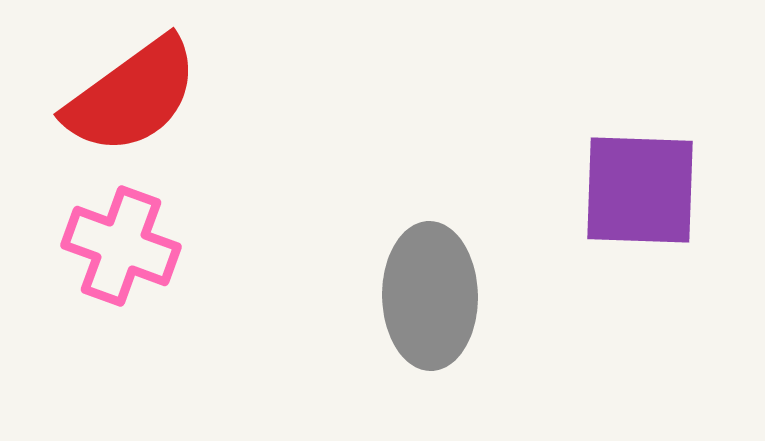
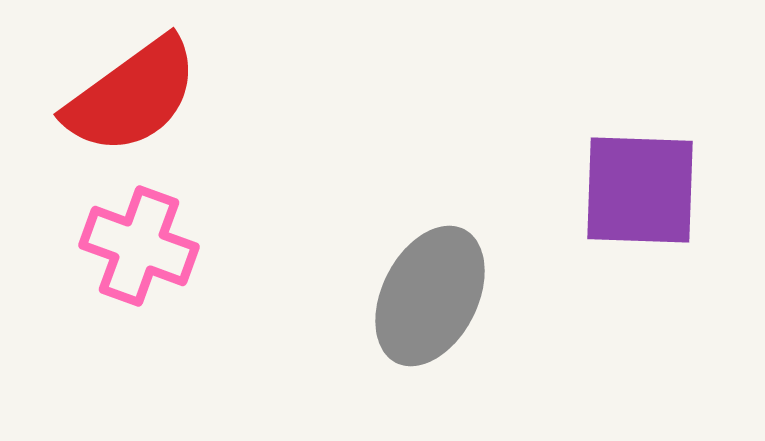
pink cross: moved 18 px right
gray ellipse: rotated 28 degrees clockwise
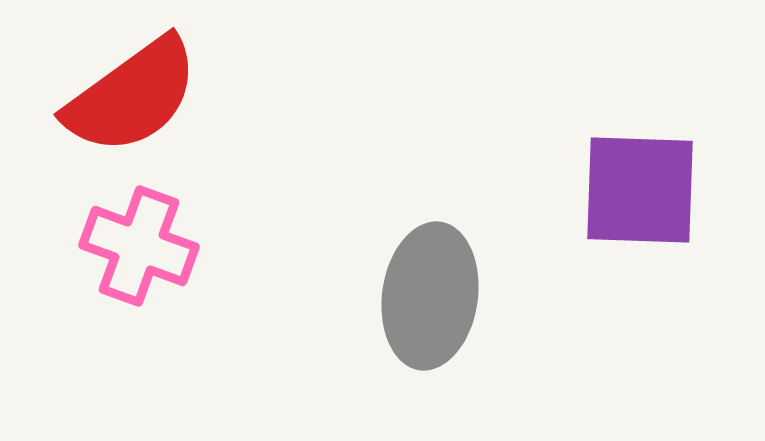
gray ellipse: rotated 19 degrees counterclockwise
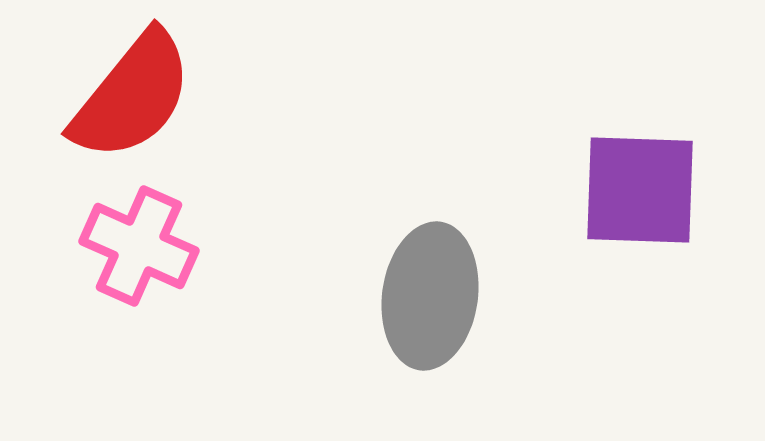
red semicircle: rotated 15 degrees counterclockwise
pink cross: rotated 4 degrees clockwise
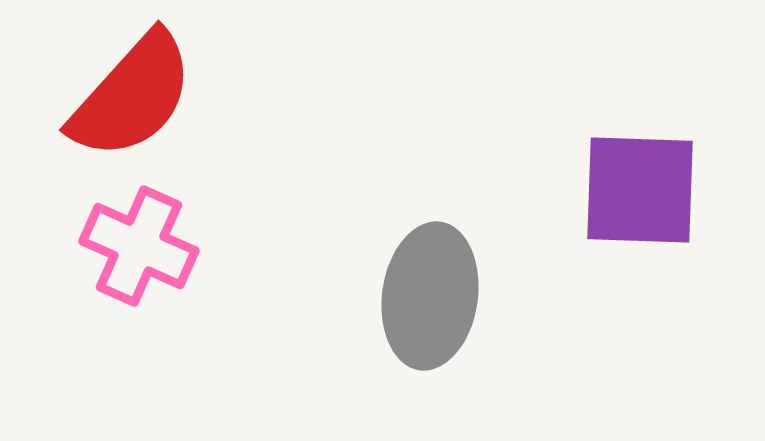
red semicircle: rotated 3 degrees clockwise
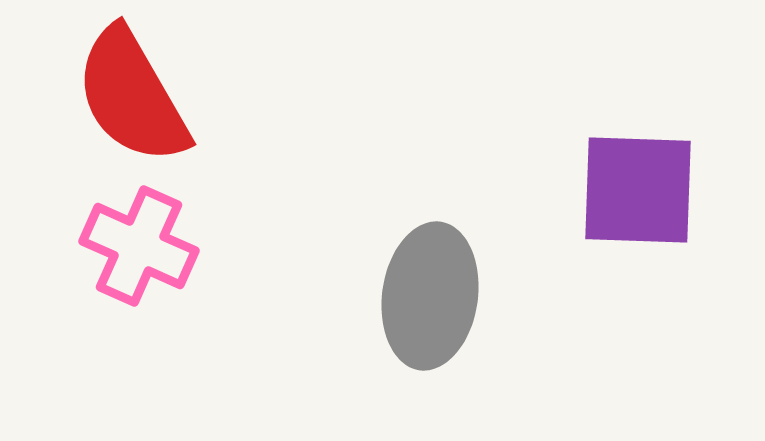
red semicircle: rotated 108 degrees clockwise
purple square: moved 2 px left
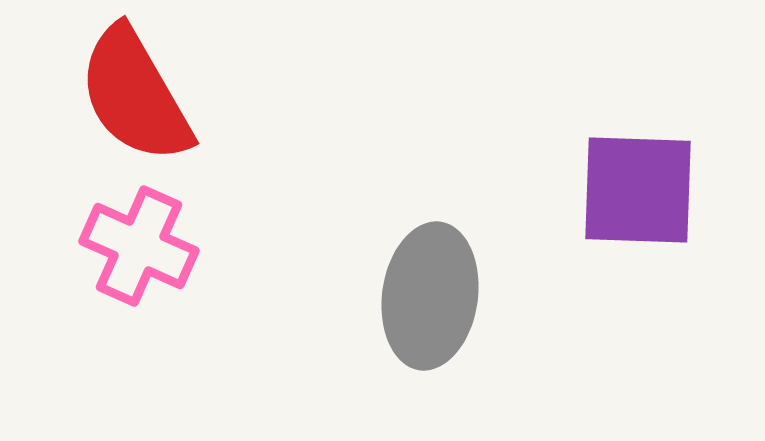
red semicircle: moved 3 px right, 1 px up
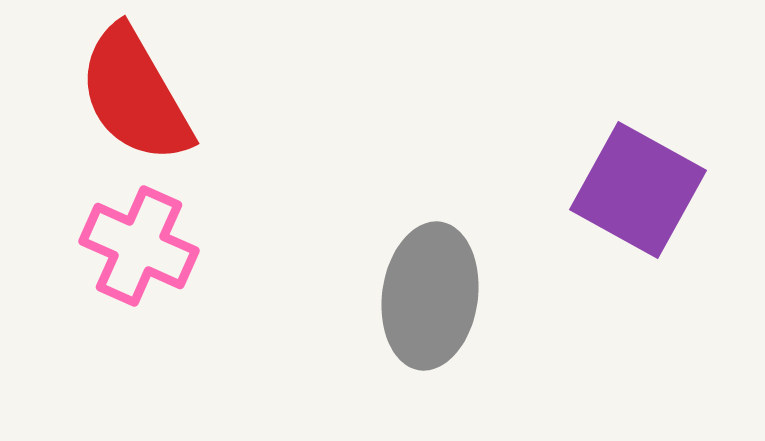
purple square: rotated 27 degrees clockwise
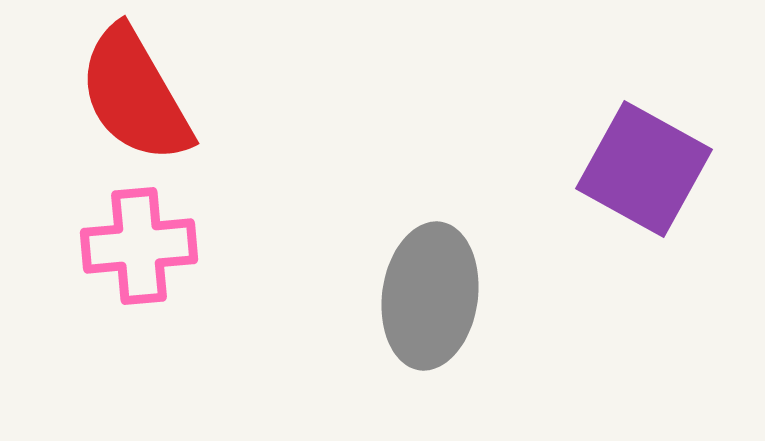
purple square: moved 6 px right, 21 px up
pink cross: rotated 29 degrees counterclockwise
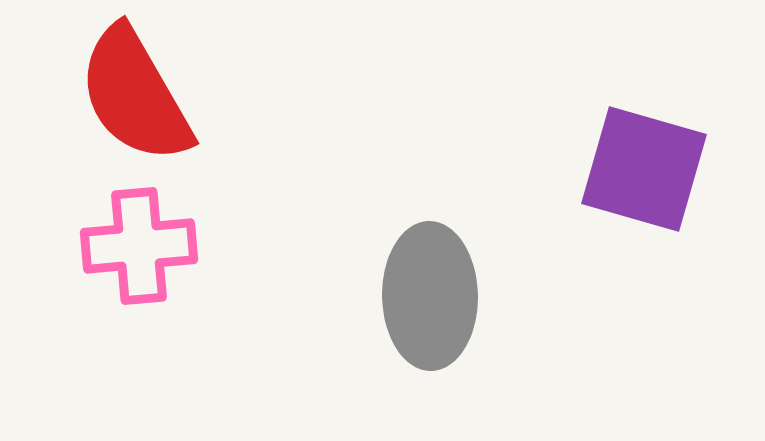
purple square: rotated 13 degrees counterclockwise
gray ellipse: rotated 9 degrees counterclockwise
